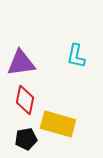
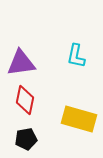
yellow rectangle: moved 21 px right, 5 px up
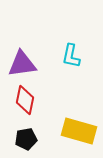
cyan L-shape: moved 5 px left
purple triangle: moved 1 px right, 1 px down
yellow rectangle: moved 12 px down
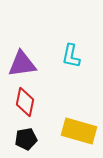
red diamond: moved 2 px down
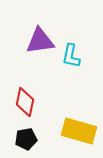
purple triangle: moved 18 px right, 23 px up
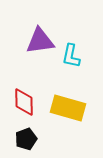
red diamond: moved 1 px left; rotated 12 degrees counterclockwise
yellow rectangle: moved 11 px left, 23 px up
black pentagon: rotated 10 degrees counterclockwise
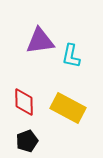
yellow rectangle: rotated 12 degrees clockwise
black pentagon: moved 1 px right, 2 px down
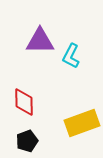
purple triangle: rotated 8 degrees clockwise
cyan L-shape: rotated 15 degrees clockwise
yellow rectangle: moved 14 px right, 15 px down; rotated 48 degrees counterclockwise
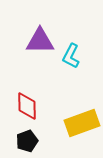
red diamond: moved 3 px right, 4 px down
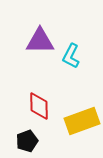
red diamond: moved 12 px right
yellow rectangle: moved 2 px up
